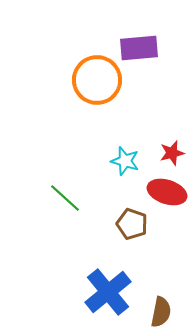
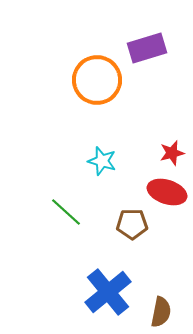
purple rectangle: moved 8 px right; rotated 12 degrees counterclockwise
cyan star: moved 23 px left
green line: moved 1 px right, 14 px down
brown pentagon: rotated 20 degrees counterclockwise
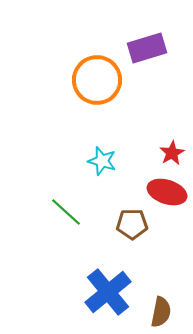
red star: rotated 15 degrees counterclockwise
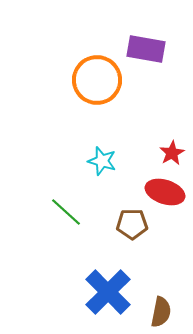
purple rectangle: moved 1 px left, 1 px down; rotated 27 degrees clockwise
red ellipse: moved 2 px left
blue cross: rotated 6 degrees counterclockwise
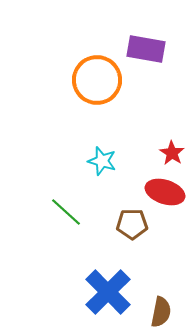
red star: rotated 10 degrees counterclockwise
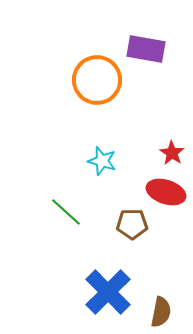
red ellipse: moved 1 px right
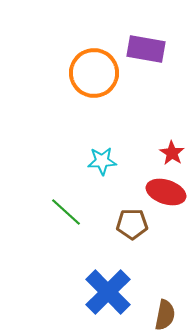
orange circle: moved 3 px left, 7 px up
cyan star: rotated 20 degrees counterclockwise
brown semicircle: moved 4 px right, 3 px down
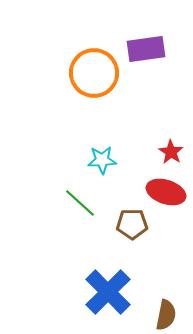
purple rectangle: rotated 18 degrees counterclockwise
red star: moved 1 px left, 1 px up
cyan star: moved 1 px up
green line: moved 14 px right, 9 px up
brown semicircle: moved 1 px right
